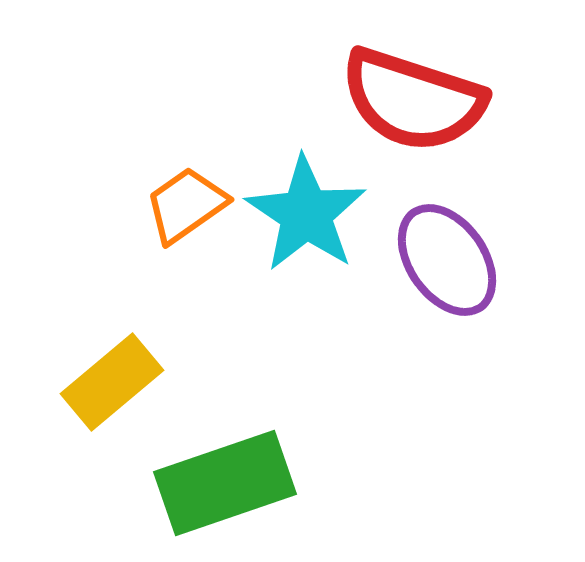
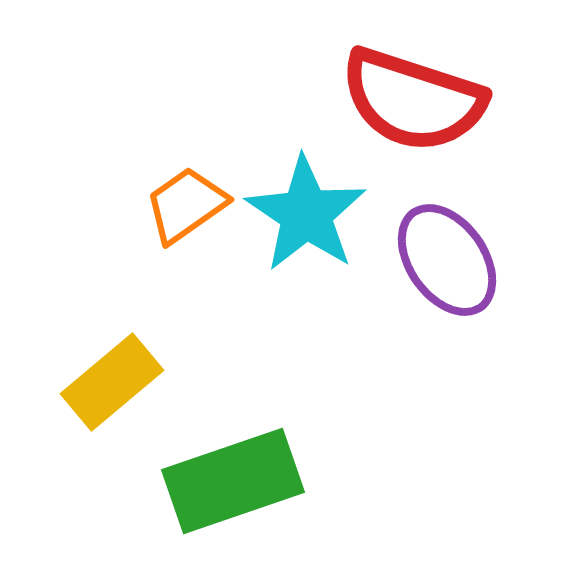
green rectangle: moved 8 px right, 2 px up
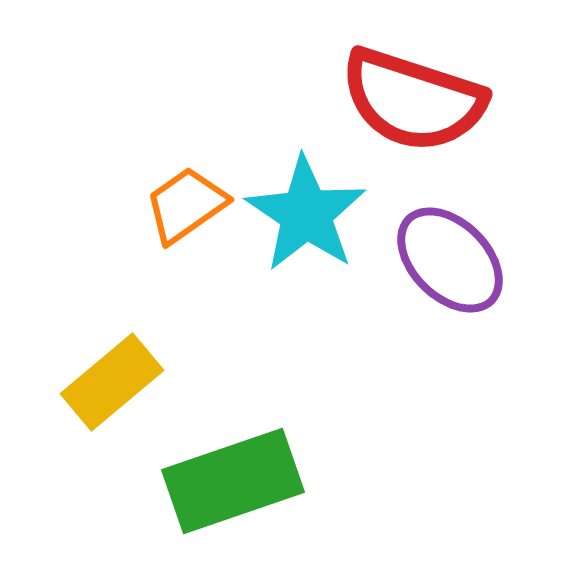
purple ellipse: moved 3 px right; rotated 10 degrees counterclockwise
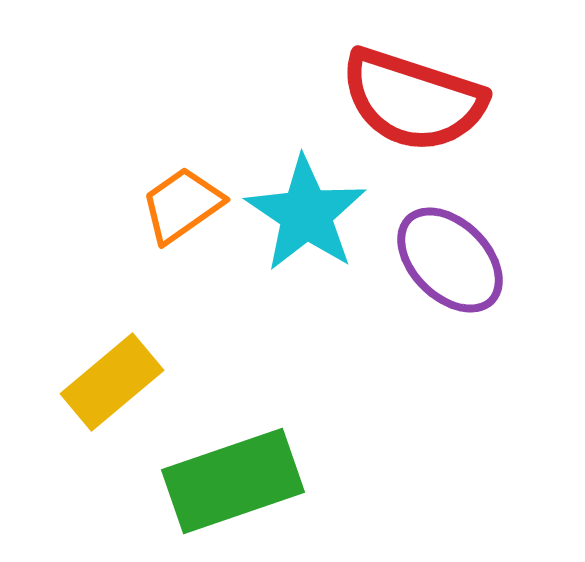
orange trapezoid: moved 4 px left
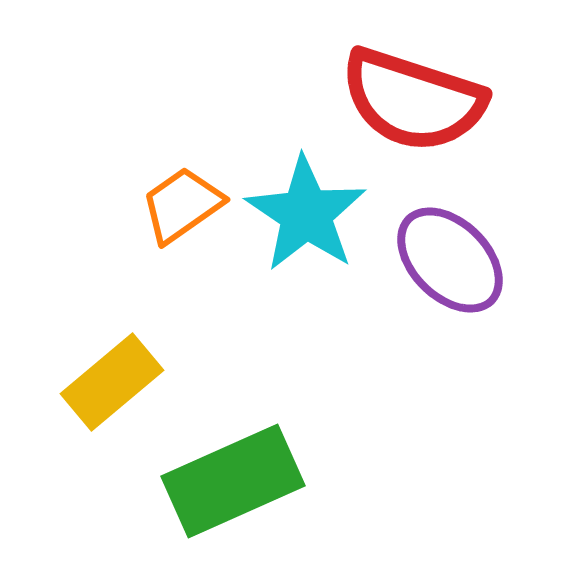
green rectangle: rotated 5 degrees counterclockwise
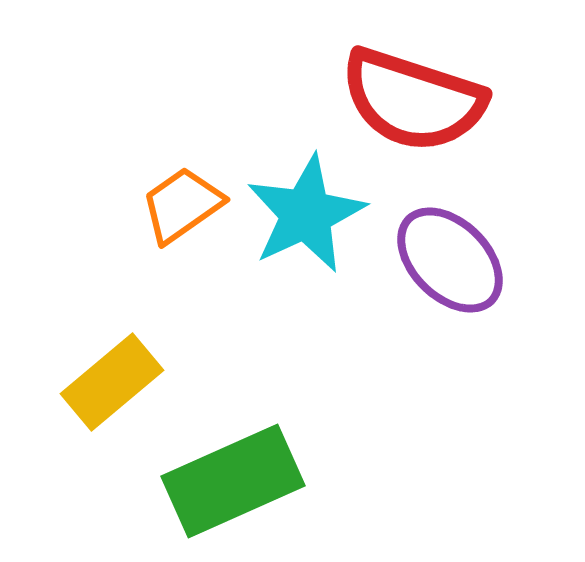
cyan star: rotated 13 degrees clockwise
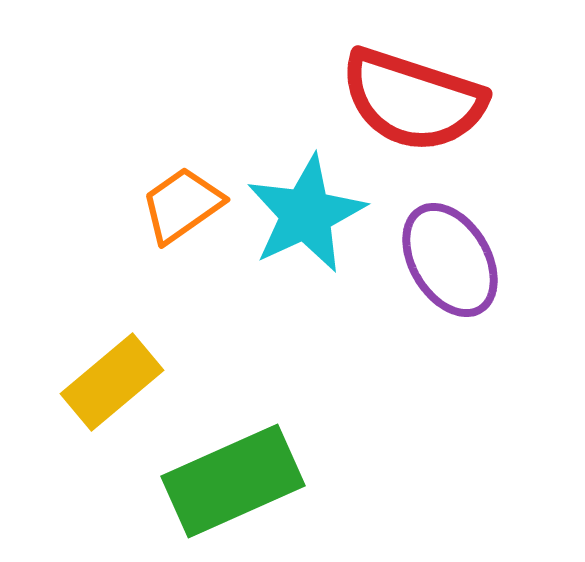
purple ellipse: rotated 14 degrees clockwise
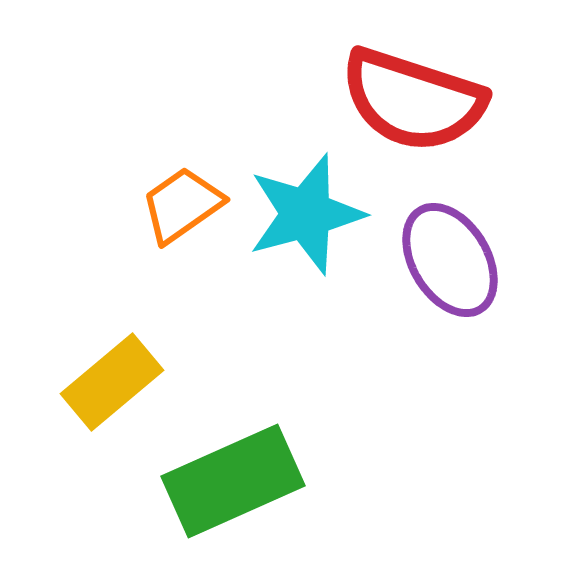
cyan star: rotated 10 degrees clockwise
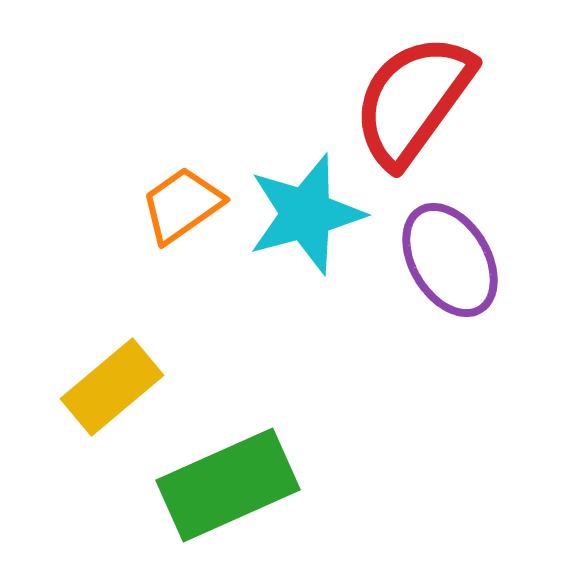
red semicircle: rotated 108 degrees clockwise
yellow rectangle: moved 5 px down
green rectangle: moved 5 px left, 4 px down
